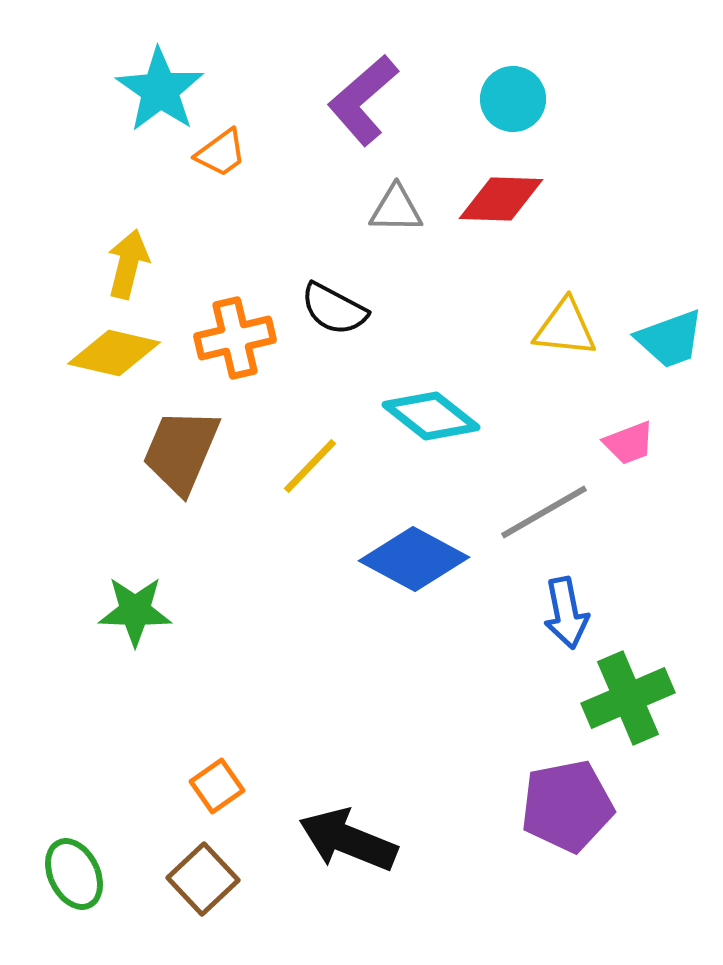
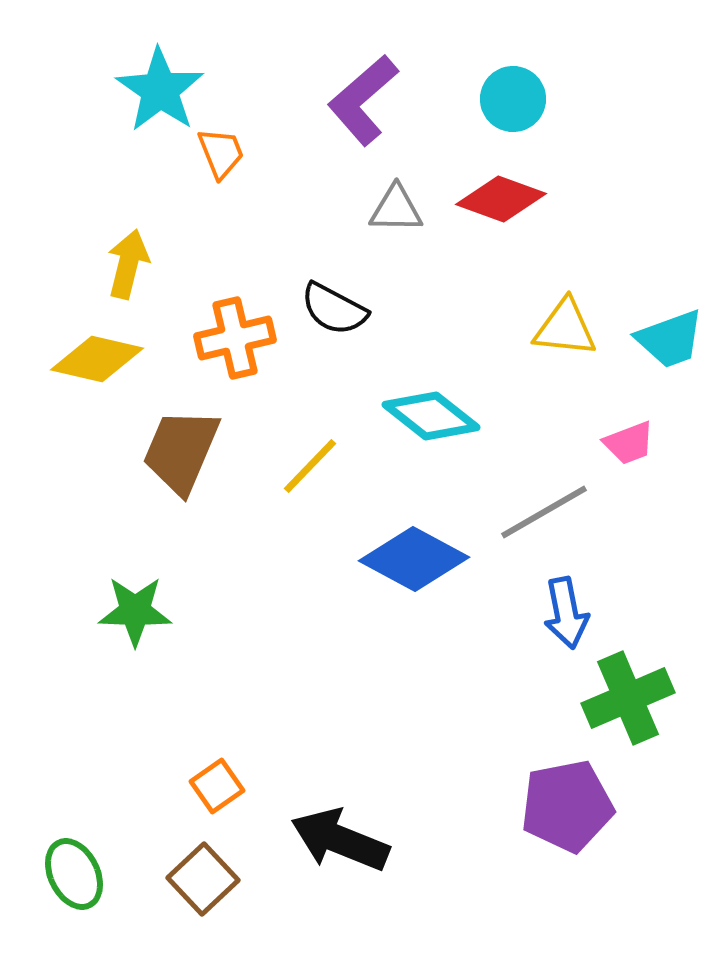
orange trapezoid: rotated 76 degrees counterclockwise
red diamond: rotated 18 degrees clockwise
yellow diamond: moved 17 px left, 6 px down
black arrow: moved 8 px left
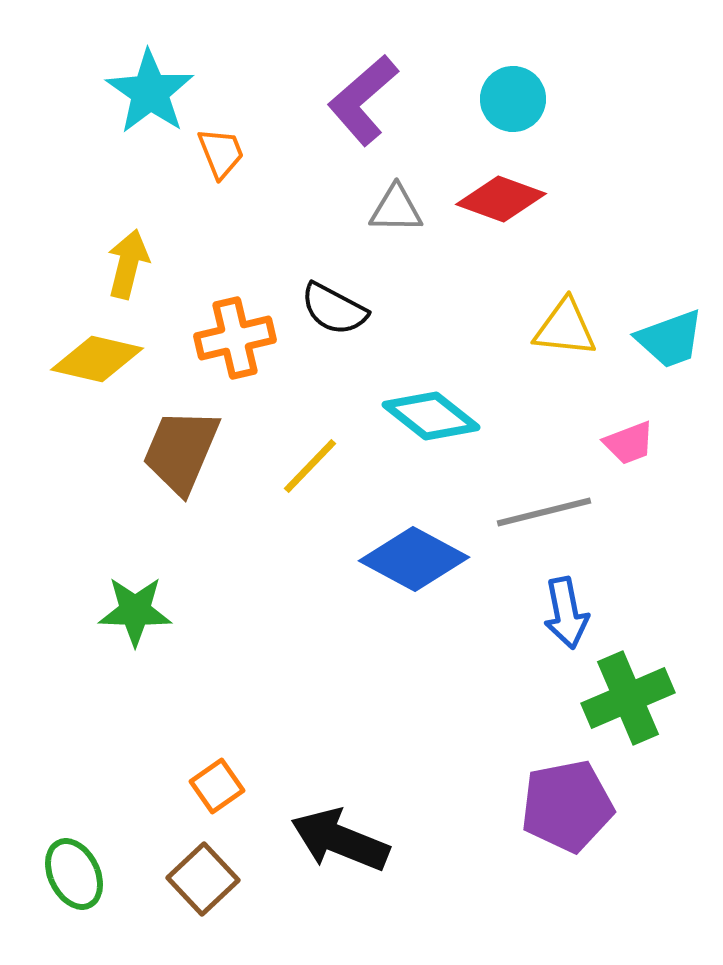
cyan star: moved 10 px left, 2 px down
gray line: rotated 16 degrees clockwise
